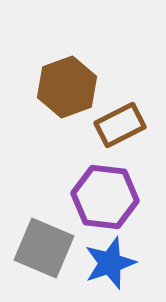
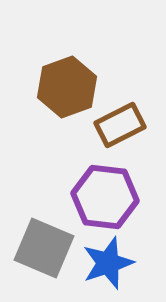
blue star: moved 2 px left
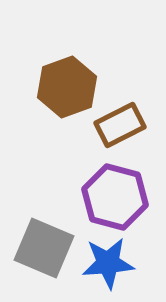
purple hexagon: moved 10 px right; rotated 8 degrees clockwise
blue star: rotated 14 degrees clockwise
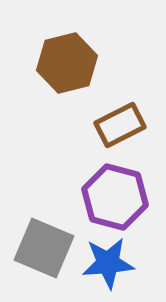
brown hexagon: moved 24 px up; rotated 6 degrees clockwise
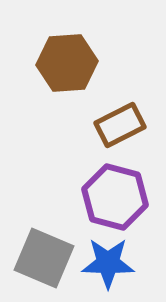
brown hexagon: rotated 10 degrees clockwise
gray square: moved 10 px down
blue star: rotated 6 degrees clockwise
